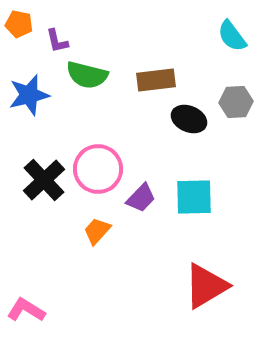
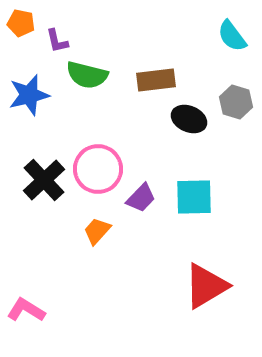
orange pentagon: moved 2 px right, 1 px up
gray hexagon: rotated 20 degrees clockwise
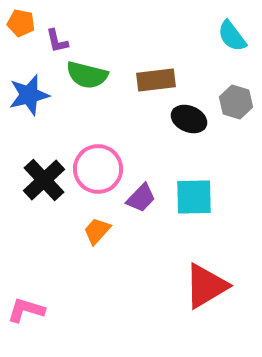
pink L-shape: rotated 15 degrees counterclockwise
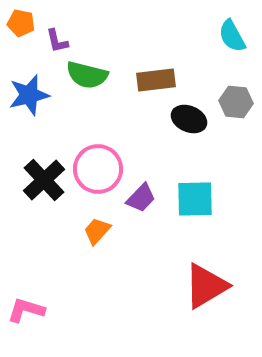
cyan semicircle: rotated 8 degrees clockwise
gray hexagon: rotated 12 degrees counterclockwise
cyan square: moved 1 px right, 2 px down
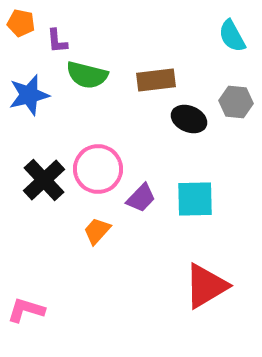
purple L-shape: rotated 8 degrees clockwise
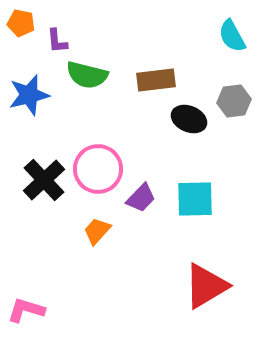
gray hexagon: moved 2 px left, 1 px up; rotated 12 degrees counterclockwise
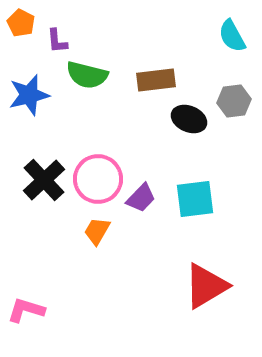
orange pentagon: rotated 16 degrees clockwise
pink circle: moved 10 px down
cyan square: rotated 6 degrees counterclockwise
orange trapezoid: rotated 12 degrees counterclockwise
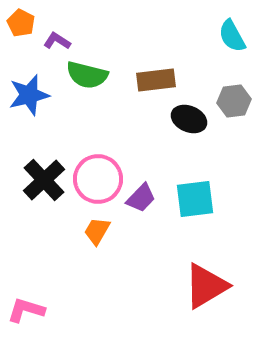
purple L-shape: rotated 128 degrees clockwise
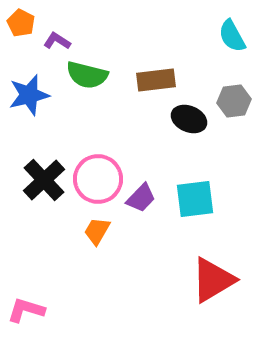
red triangle: moved 7 px right, 6 px up
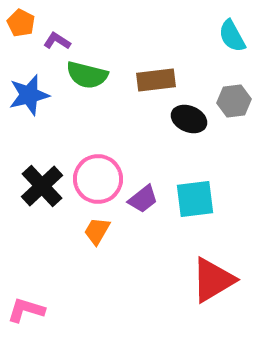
black cross: moved 2 px left, 6 px down
purple trapezoid: moved 2 px right, 1 px down; rotated 8 degrees clockwise
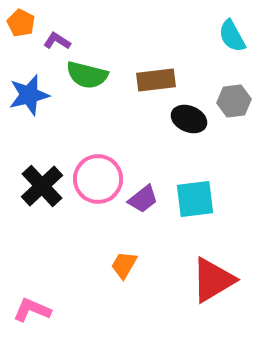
orange trapezoid: moved 27 px right, 34 px down
pink L-shape: moved 6 px right; rotated 6 degrees clockwise
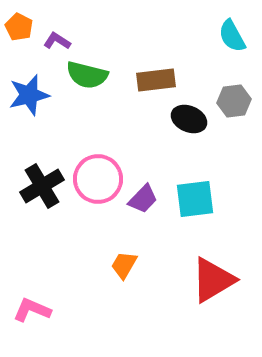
orange pentagon: moved 2 px left, 4 px down
black cross: rotated 12 degrees clockwise
purple trapezoid: rotated 8 degrees counterclockwise
